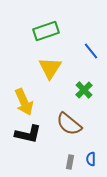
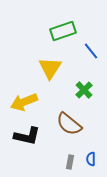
green rectangle: moved 17 px right
yellow arrow: rotated 92 degrees clockwise
black L-shape: moved 1 px left, 2 px down
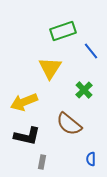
gray rectangle: moved 28 px left
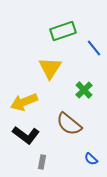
blue line: moved 3 px right, 3 px up
black L-shape: moved 1 px left, 1 px up; rotated 24 degrees clockwise
blue semicircle: rotated 48 degrees counterclockwise
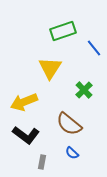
blue semicircle: moved 19 px left, 6 px up
